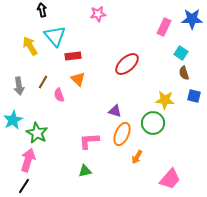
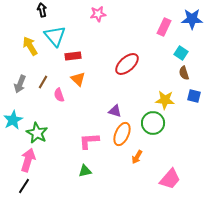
gray arrow: moved 1 px right, 2 px up; rotated 30 degrees clockwise
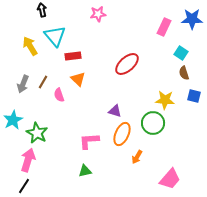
gray arrow: moved 3 px right
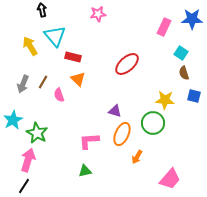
red rectangle: moved 1 px down; rotated 21 degrees clockwise
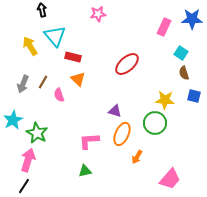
green circle: moved 2 px right
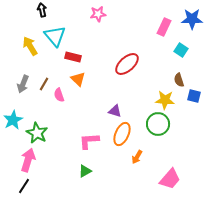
cyan square: moved 3 px up
brown semicircle: moved 5 px left, 7 px down
brown line: moved 1 px right, 2 px down
green circle: moved 3 px right, 1 px down
green triangle: rotated 16 degrees counterclockwise
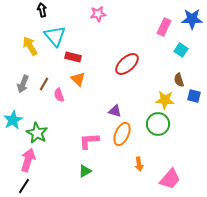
orange arrow: moved 2 px right, 7 px down; rotated 40 degrees counterclockwise
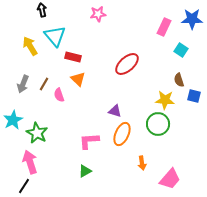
pink arrow: moved 2 px right, 2 px down; rotated 35 degrees counterclockwise
orange arrow: moved 3 px right, 1 px up
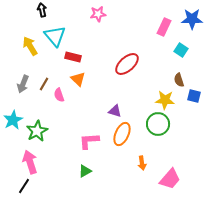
green star: moved 2 px up; rotated 15 degrees clockwise
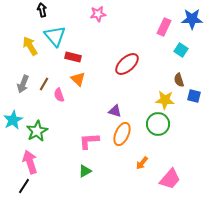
orange arrow: rotated 48 degrees clockwise
